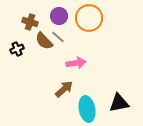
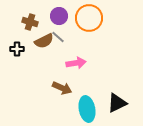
brown semicircle: rotated 72 degrees counterclockwise
black cross: rotated 24 degrees clockwise
brown arrow: moved 2 px left, 1 px up; rotated 66 degrees clockwise
black triangle: moved 2 px left; rotated 15 degrees counterclockwise
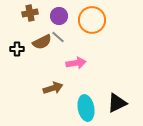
orange circle: moved 3 px right, 2 px down
brown cross: moved 9 px up; rotated 28 degrees counterclockwise
brown semicircle: moved 2 px left, 1 px down
brown arrow: moved 9 px left; rotated 42 degrees counterclockwise
cyan ellipse: moved 1 px left, 1 px up
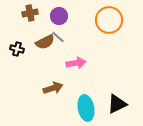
orange circle: moved 17 px right
brown semicircle: moved 3 px right
black cross: rotated 16 degrees clockwise
black triangle: moved 1 px down
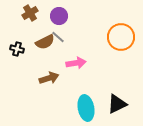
brown cross: rotated 21 degrees counterclockwise
orange circle: moved 12 px right, 17 px down
brown arrow: moved 4 px left, 10 px up
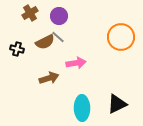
cyan ellipse: moved 4 px left; rotated 10 degrees clockwise
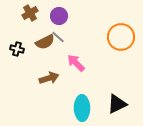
pink arrow: rotated 126 degrees counterclockwise
